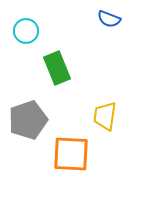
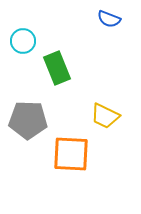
cyan circle: moved 3 px left, 10 px down
yellow trapezoid: rotated 72 degrees counterclockwise
gray pentagon: rotated 21 degrees clockwise
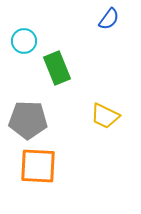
blue semicircle: rotated 75 degrees counterclockwise
cyan circle: moved 1 px right
orange square: moved 33 px left, 12 px down
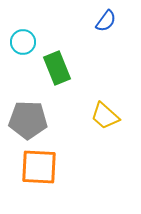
blue semicircle: moved 3 px left, 2 px down
cyan circle: moved 1 px left, 1 px down
yellow trapezoid: rotated 16 degrees clockwise
orange square: moved 1 px right, 1 px down
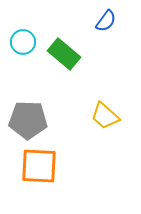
green rectangle: moved 7 px right, 14 px up; rotated 28 degrees counterclockwise
orange square: moved 1 px up
